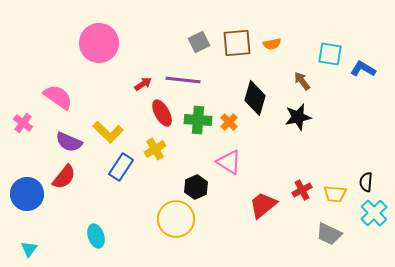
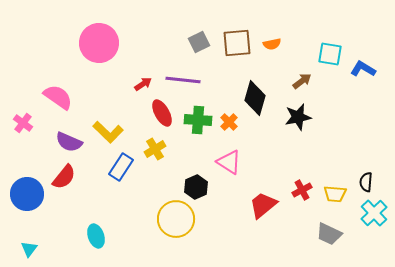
brown arrow: rotated 90 degrees clockwise
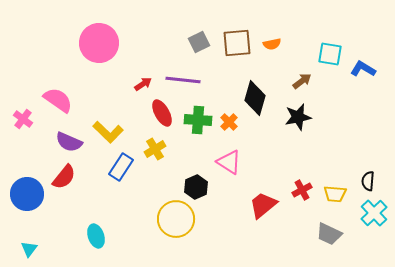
pink semicircle: moved 3 px down
pink cross: moved 4 px up
black semicircle: moved 2 px right, 1 px up
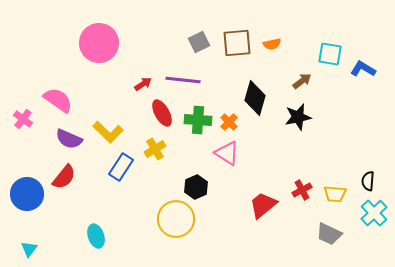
purple semicircle: moved 3 px up
pink triangle: moved 2 px left, 9 px up
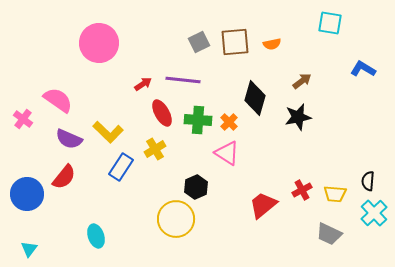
brown square: moved 2 px left, 1 px up
cyan square: moved 31 px up
